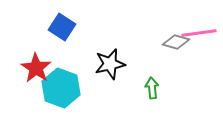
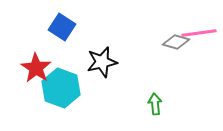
black star: moved 8 px left, 2 px up
green arrow: moved 3 px right, 16 px down
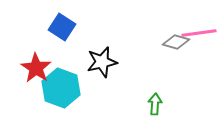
green arrow: rotated 10 degrees clockwise
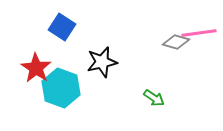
green arrow: moved 1 px left, 6 px up; rotated 120 degrees clockwise
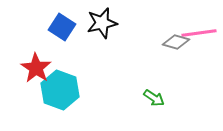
black star: moved 39 px up
cyan hexagon: moved 1 px left, 2 px down
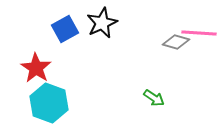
black star: rotated 12 degrees counterclockwise
blue square: moved 3 px right, 2 px down; rotated 28 degrees clockwise
pink line: rotated 12 degrees clockwise
cyan hexagon: moved 11 px left, 13 px down
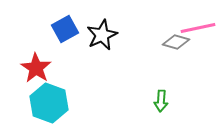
black star: moved 12 px down
pink line: moved 1 px left, 5 px up; rotated 16 degrees counterclockwise
green arrow: moved 7 px right, 3 px down; rotated 60 degrees clockwise
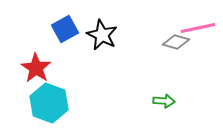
black star: rotated 20 degrees counterclockwise
green arrow: moved 3 px right; rotated 90 degrees counterclockwise
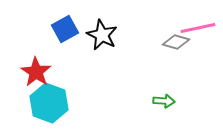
red star: moved 4 px down
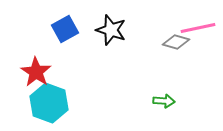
black star: moved 9 px right, 5 px up; rotated 8 degrees counterclockwise
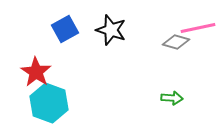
green arrow: moved 8 px right, 3 px up
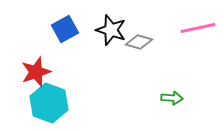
gray diamond: moved 37 px left
red star: rotated 20 degrees clockwise
